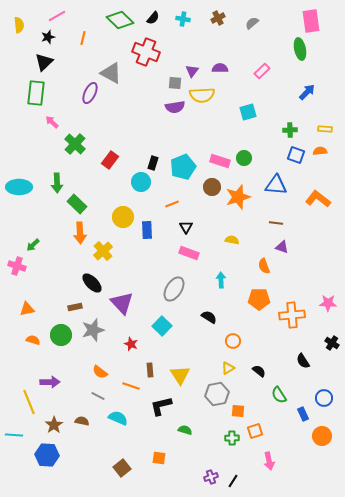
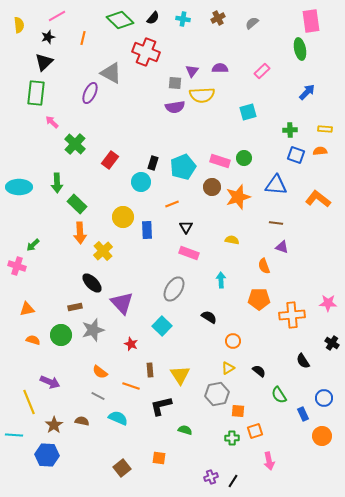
purple arrow at (50, 382): rotated 24 degrees clockwise
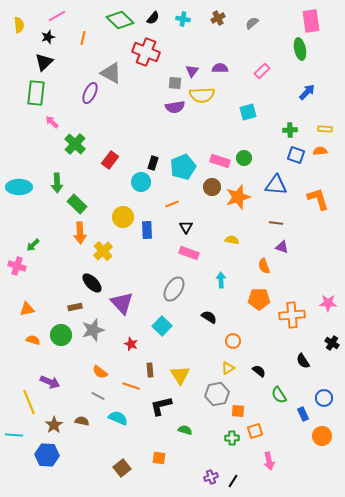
orange L-shape at (318, 199): rotated 35 degrees clockwise
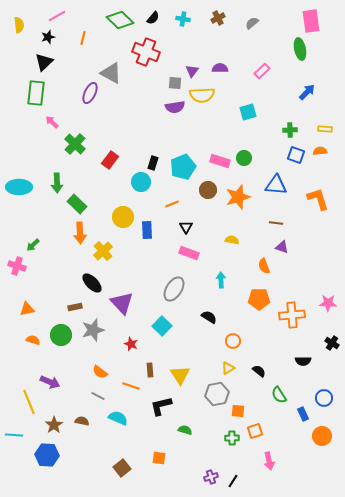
brown circle at (212, 187): moved 4 px left, 3 px down
black semicircle at (303, 361): rotated 56 degrees counterclockwise
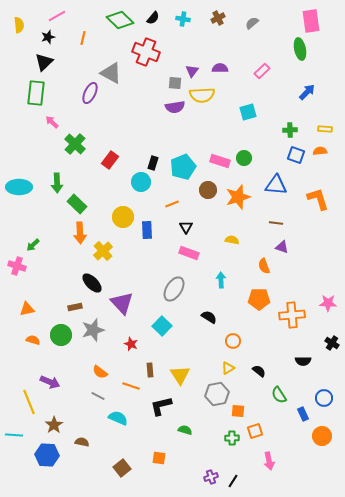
brown semicircle at (82, 421): moved 21 px down
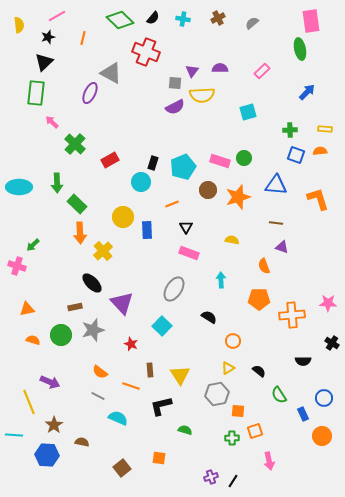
purple semicircle at (175, 107): rotated 18 degrees counterclockwise
red rectangle at (110, 160): rotated 24 degrees clockwise
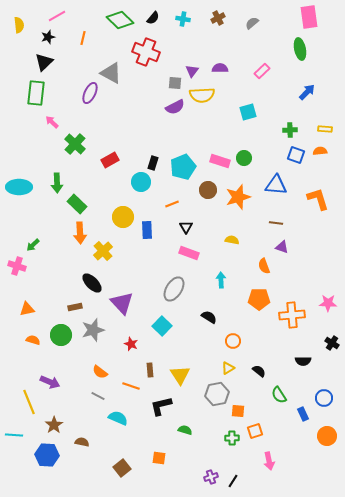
pink rectangle at (311, 21): moved 2 px left, 4 px up
orange circle at (322, 436): moved 5 px right
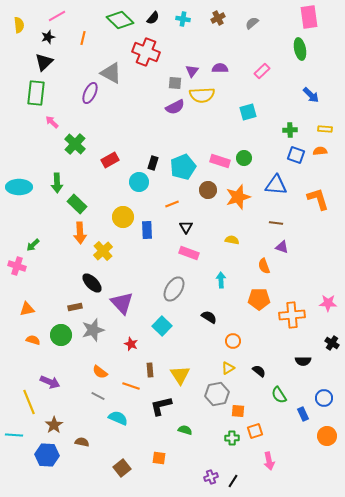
blue arrow at (307, 92): moved 4 px right, 3 px down; rotated 90 degrees clockwise
cyan circle at (141, 182): moved 2 px left
